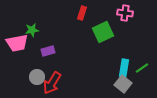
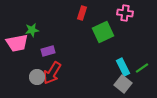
cyan rectangle: moved 1 px left, 1 px up; rotated 36 degrees counterclockwise
red arrow: moved 10 px up
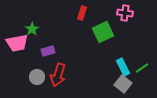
green star: moved 1 px up; rotated 24 degrees counterclockwise
red arrow: moved 6 px right, 2 px down; rotated 15 degrees counterclockwise
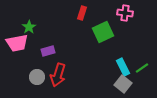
green star: moved 3 px left, 2 px up
